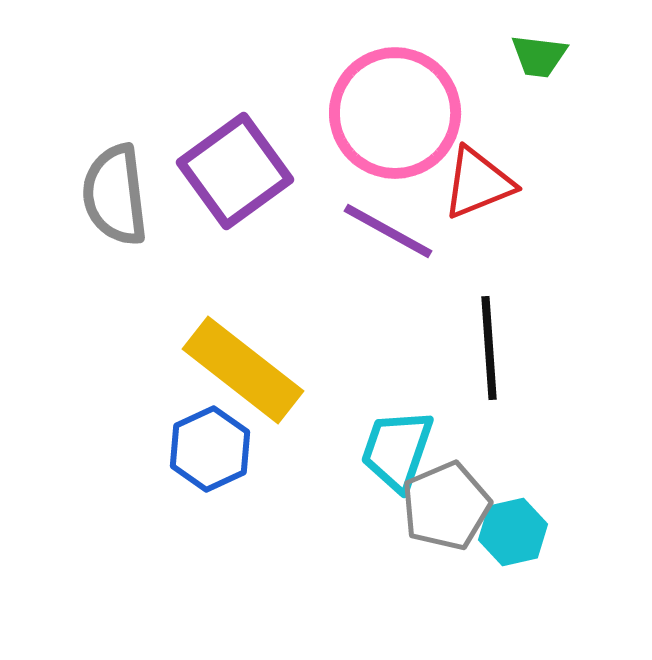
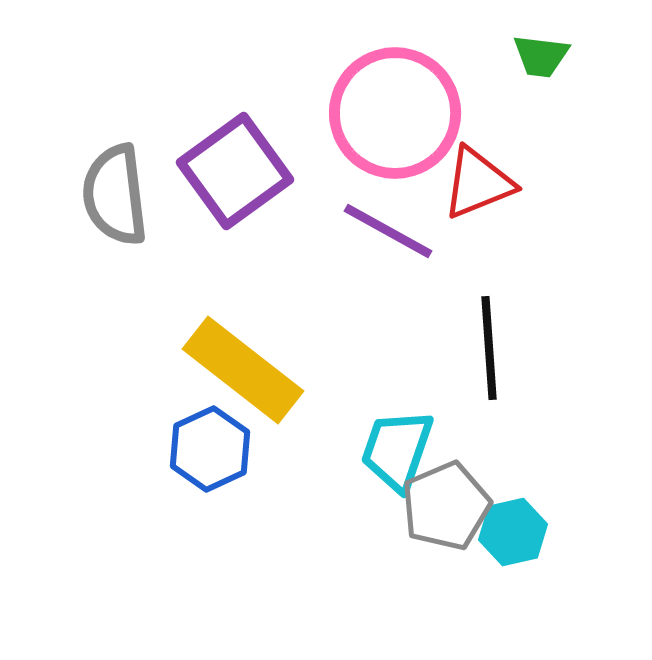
green trapezoid: moved 2 px right
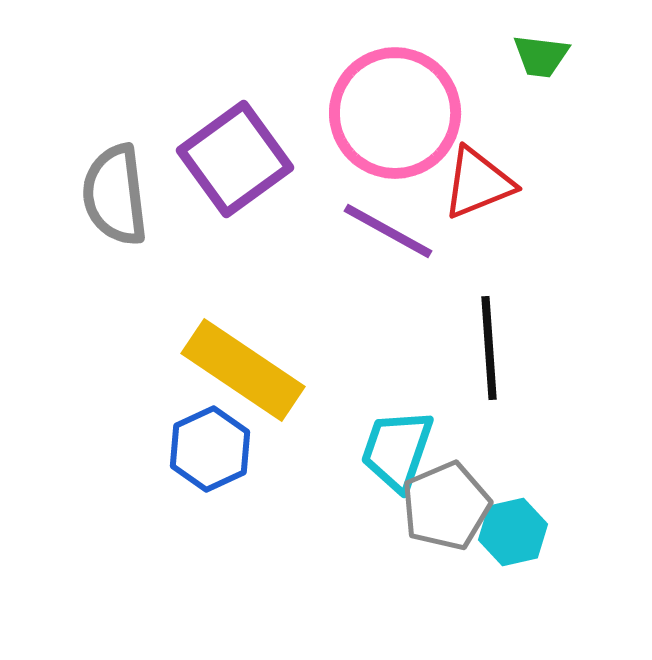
purple square: moved 12 px up
yellow rectangle: rotated 4 degrees counterclockwise
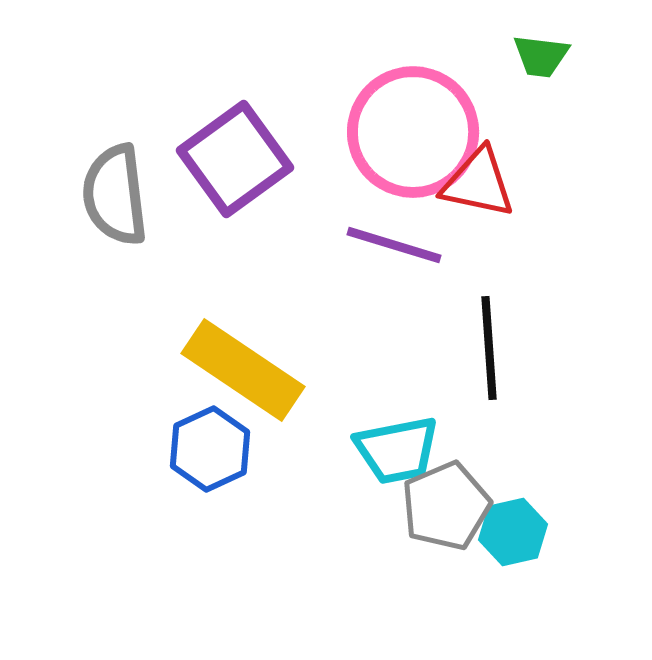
pink circle: moved 18 px right, 19 px down
red triangle: rotated 34 degrees clockwise
purple line: moved 6 px right, 14 px down; rotated 12 degrees counterclockwise
cyan trapezoid: rotated 120 degrees counterclockwise
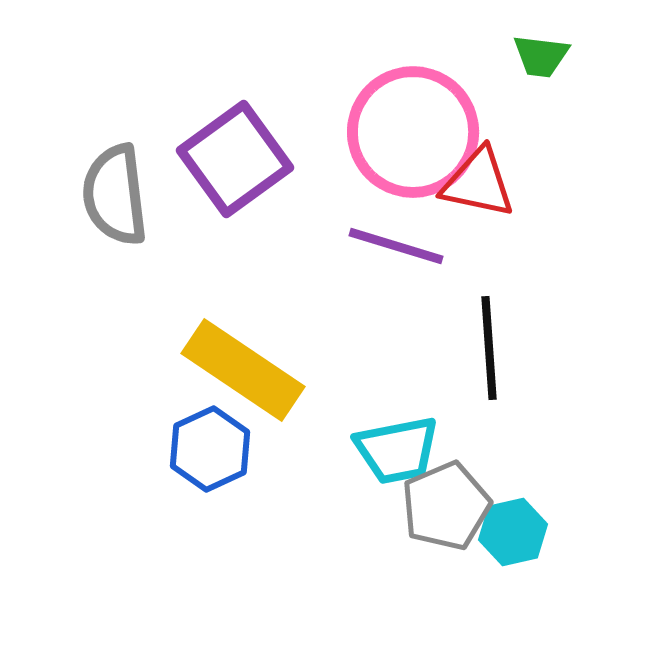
purple line: moved 2 px right, 1 px down
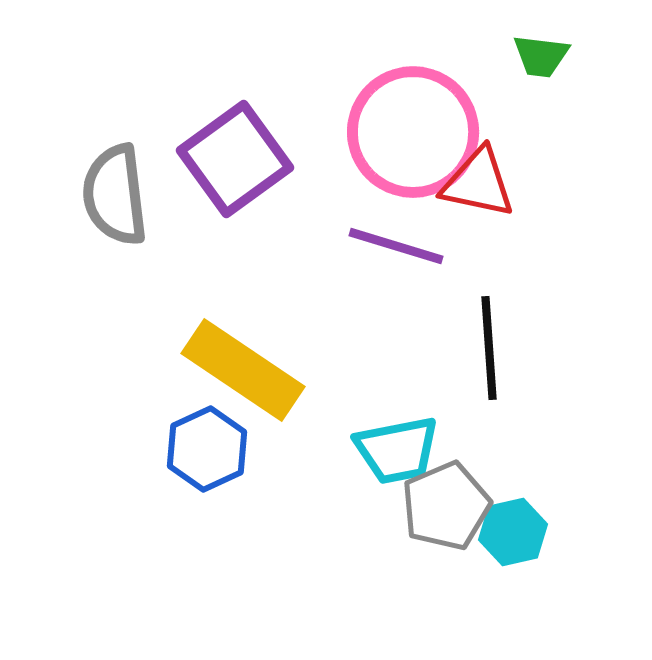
blue hexagon: moved 3 px left
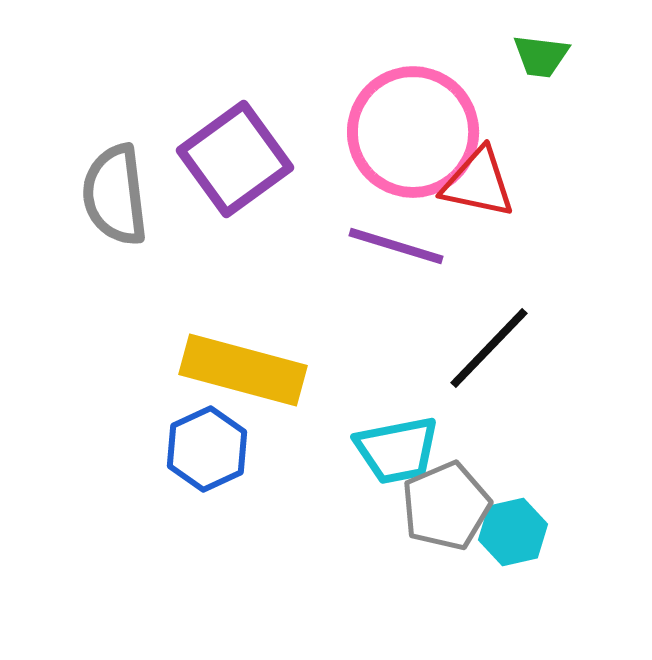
black line: rotated 48 degrees clockwise
yellow rectangle: rotated 19 degrees counterclockwise
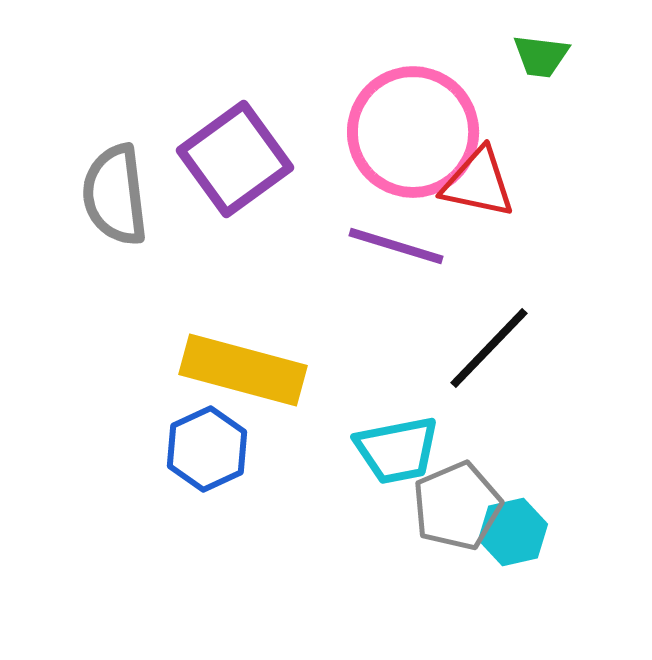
gray pentagon: moved 11 px right
